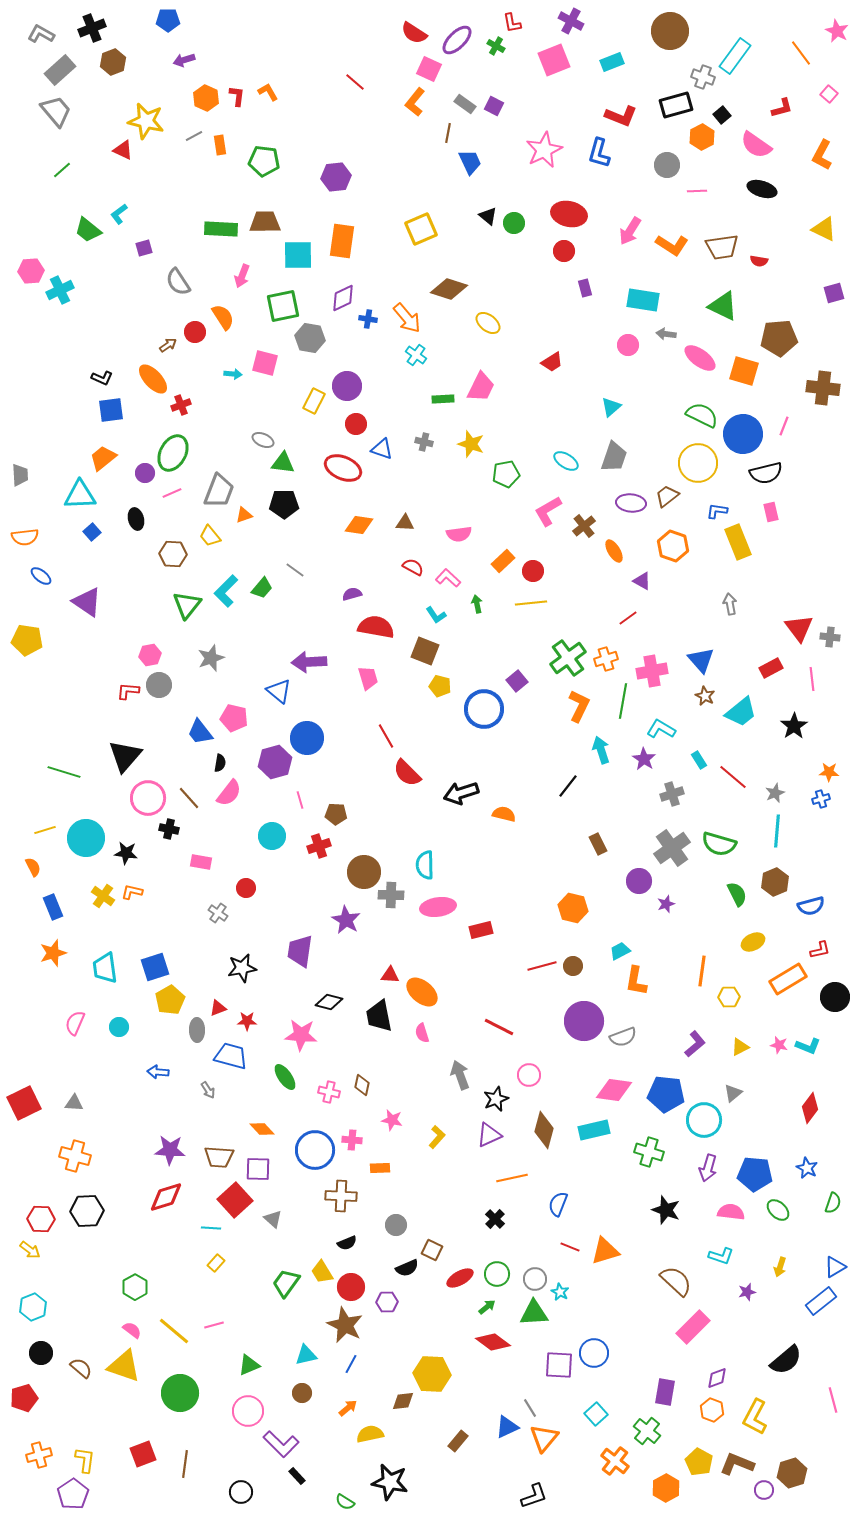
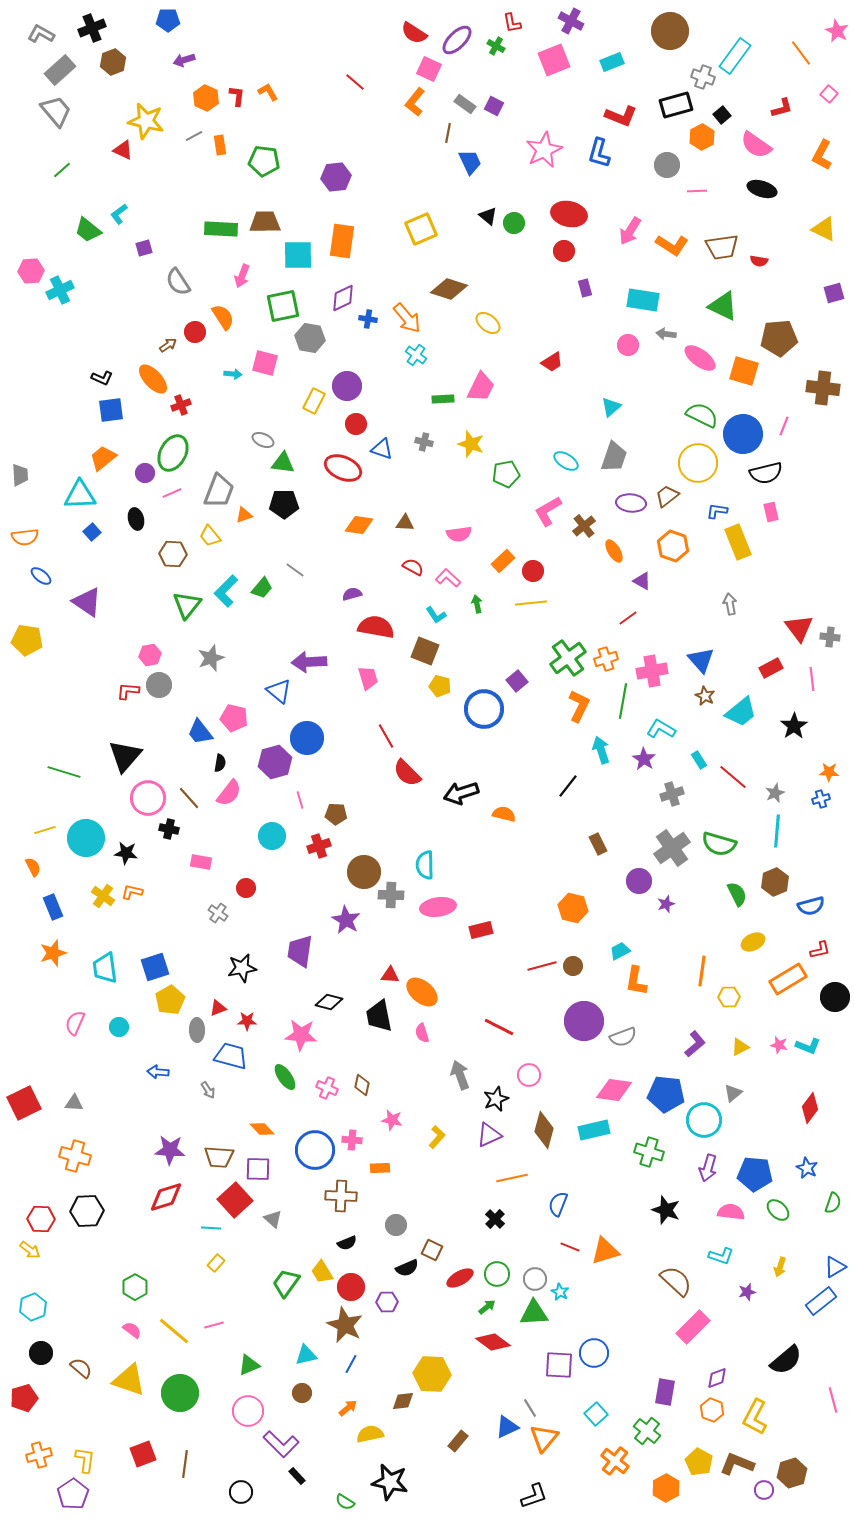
pink cross at (329, 1092): moved 2 px left, 4 px up; rotated 10 degrees clockwise
yellow triangle at (124, 1366): moved 5 px right, 14 px down
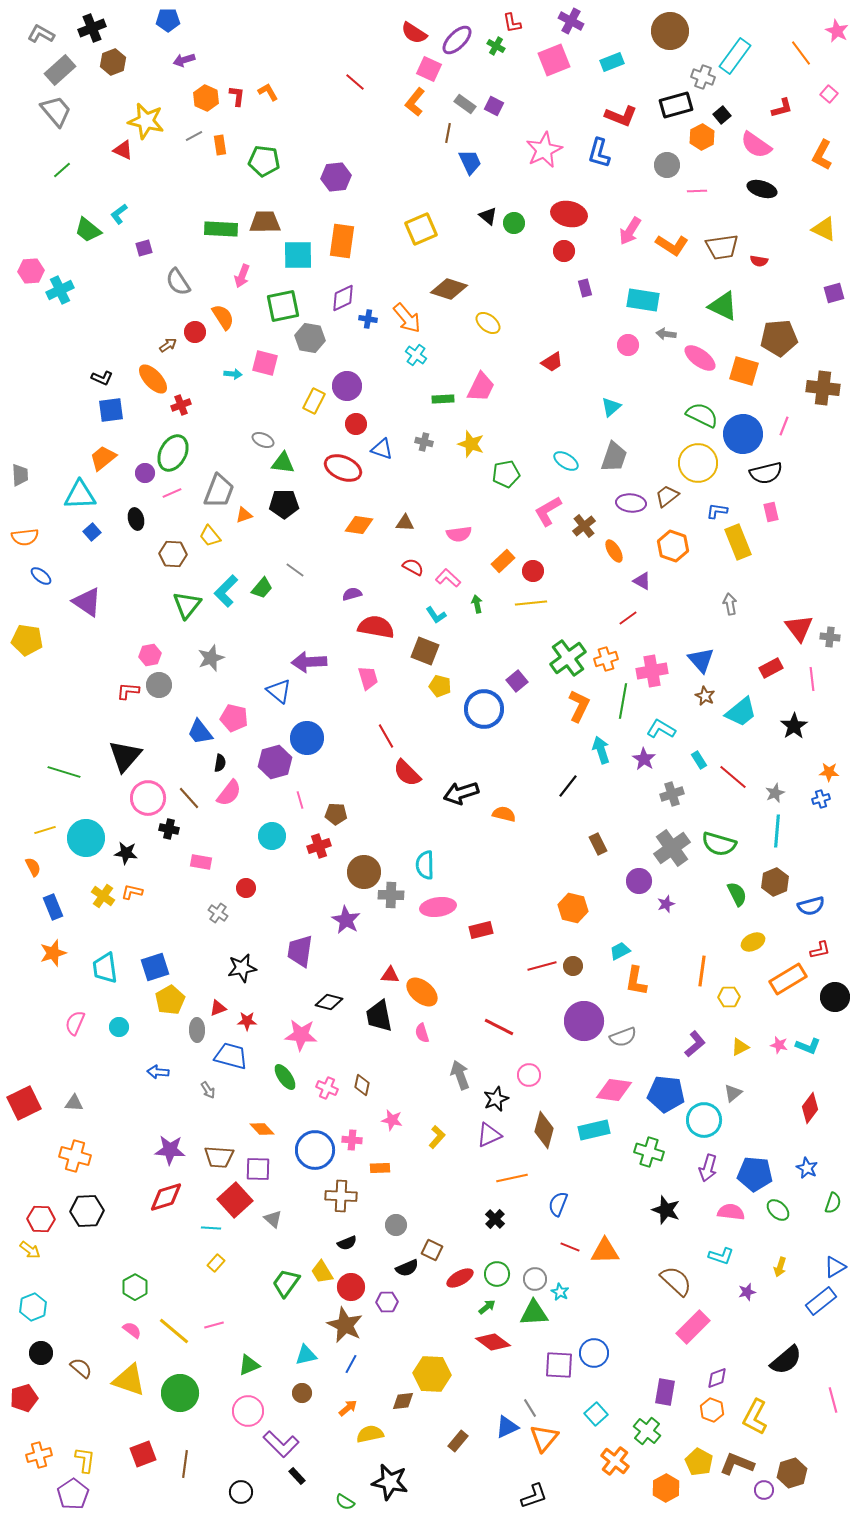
orange triangle at (605, 1251): rotated 16 degrees clockwise
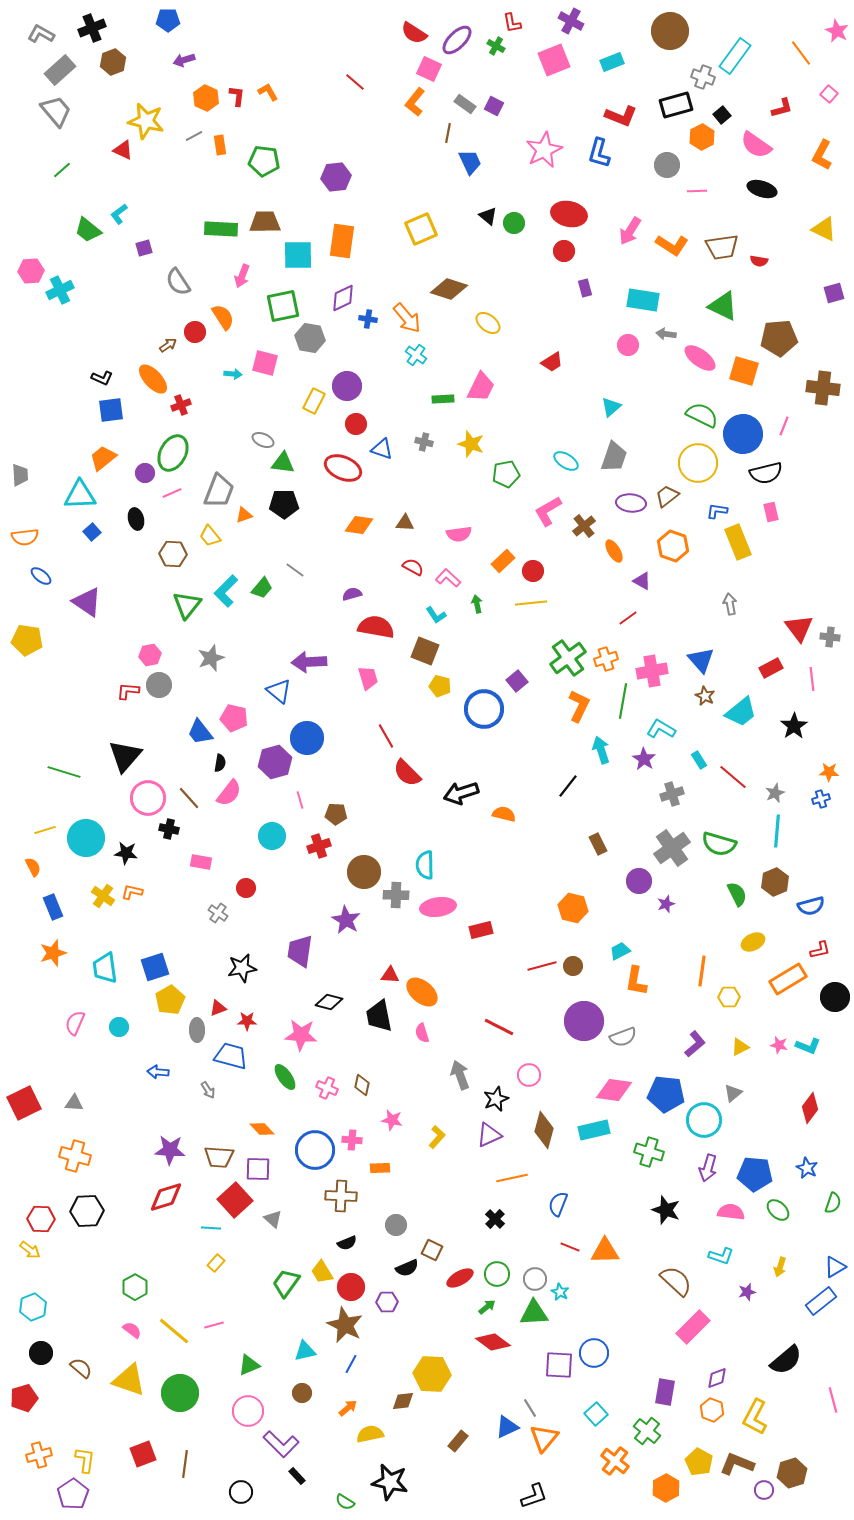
gray cross at (391, 895): moved 5 px right
cyan triangle at (306, 1355): moved 1 px left, 4 px up
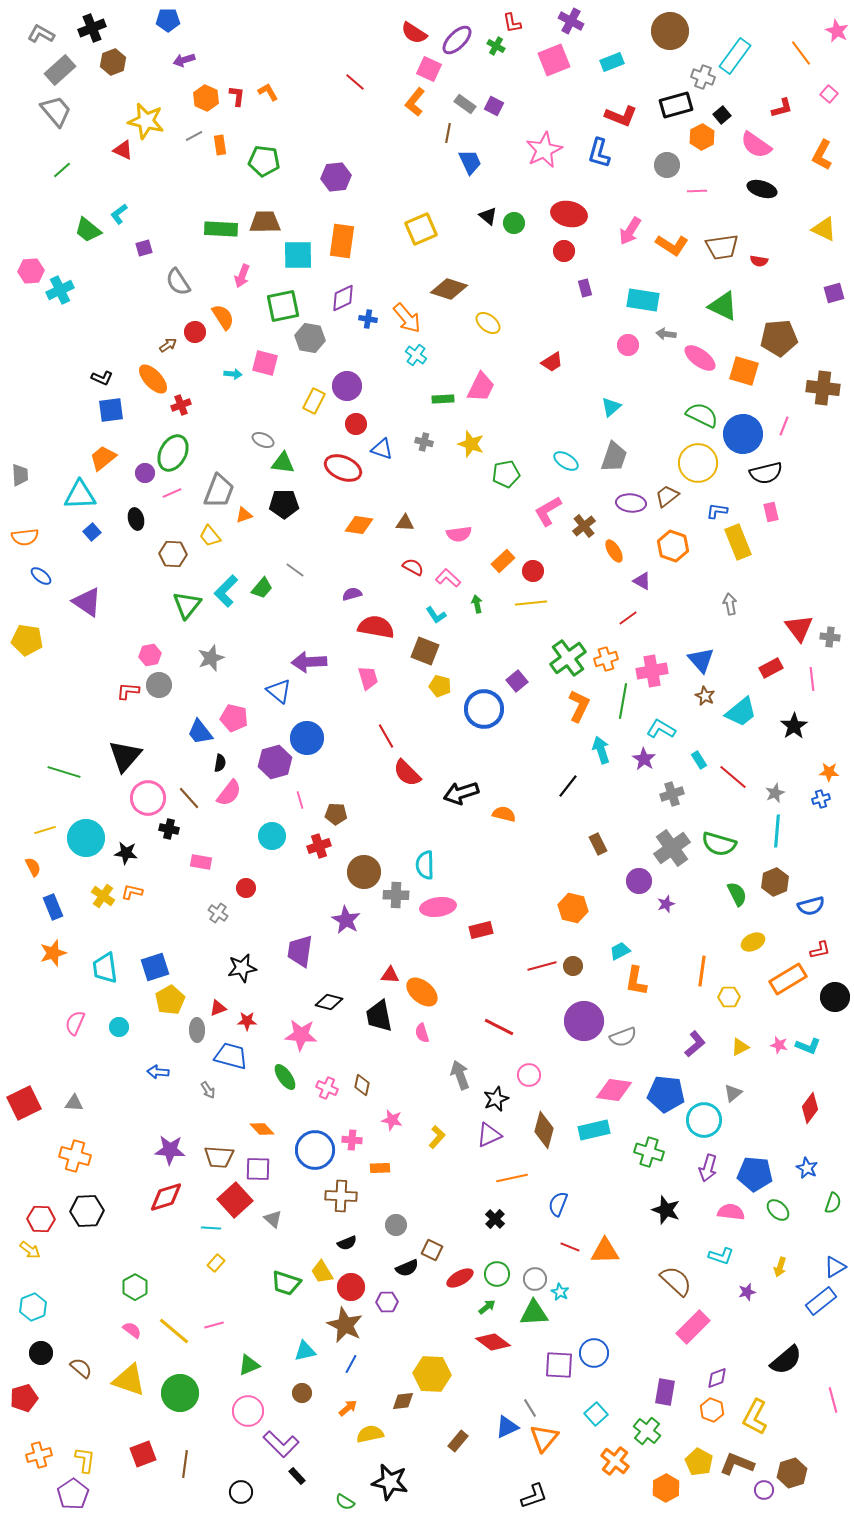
green trapezoid at (286, 1283): rotated 108 degrees counterclockwise
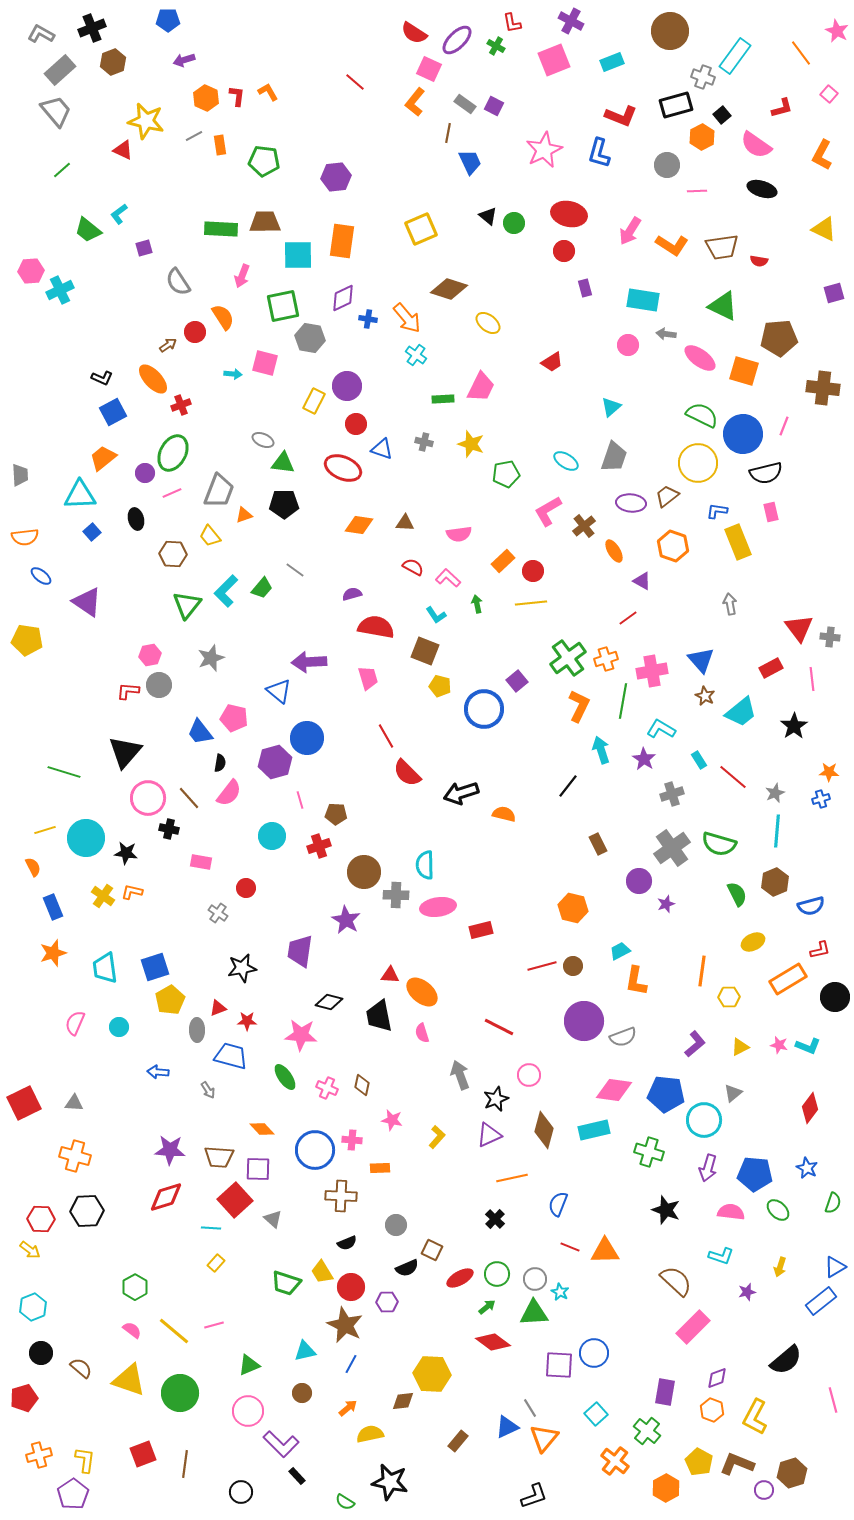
blue square at (111, 410): moved 2 px right, 2 px down; rotated 20 degrees counterclockwise
black triangle at (125, 756): moved 4 px up
